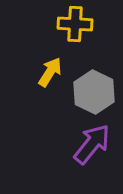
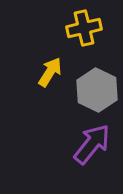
yellow cross: moved 9 px right, 4 px down; rotated 16 degrees counterclockwise
gray hexagon: moved 3 px right, 2 px up
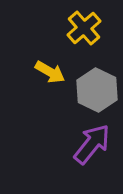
yellow cross: rotated 28 degrees counterclockwise
yellow arrow: rotated 88 degrees clockwise
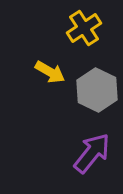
yellow cross: rotated 8 degrees clockwise
purple arrow: moved 9 px down
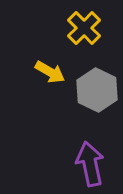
yellow cross: rotated 12 degrees counterclockwise
purple arrow: moved 2 px left, 11 px down; rotated 51 degrees counterclockwise
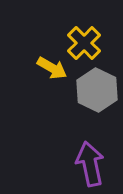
yellow cross: moved 15 px down
yellow arrow: moved 2 px right, 4 px up
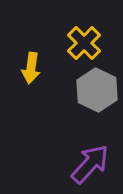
yellow arrow: moved 21 px left; rotated 68 degrees clockwise
purple arrow: rotated 54 degrees clockwise
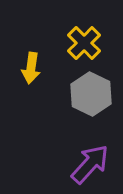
gray hexagon: moved 6 px left, 4 px down
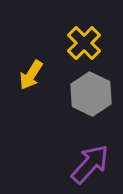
yellow arrow: moved 7 px down; rotated 24 degrees clockwise
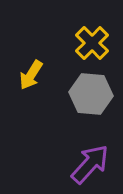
yellow cross: moved 8 px right
gray hexagon: rotated 21 degrees counterclockwise
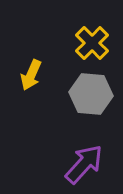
yellow arrow: rotated 8 degrees counterclockwise
purple arrow: moved 6 px left
